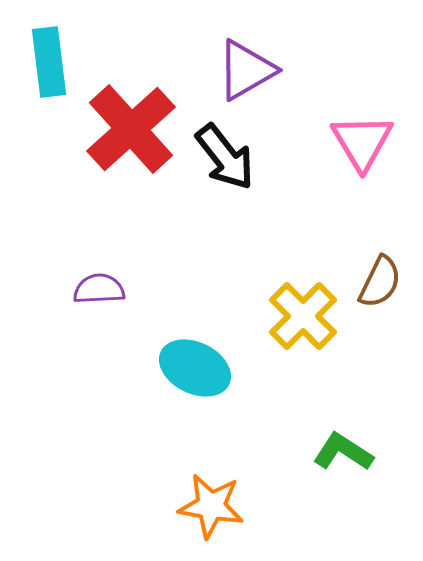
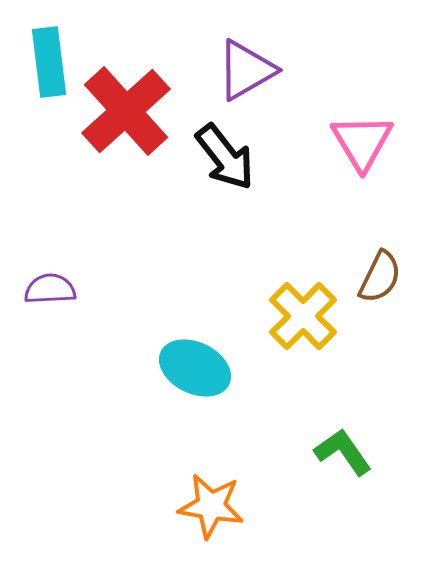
red cross: moved 5 px left, 18 px up
brown semicircle: moved 5 px up
purple semicircle: moved 49 px left
green L-shape: rotated 22 degrees clockwise
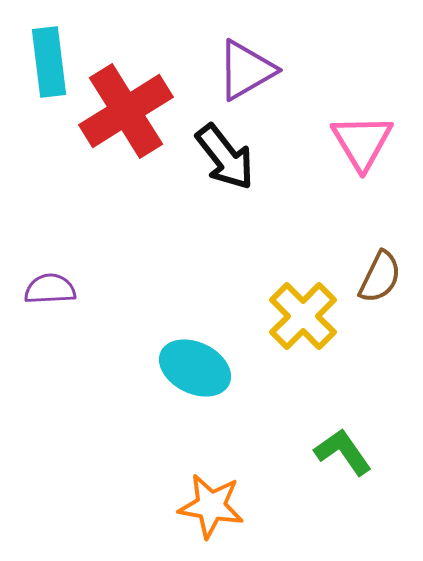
red cross: rotated 10 degrees clockwise
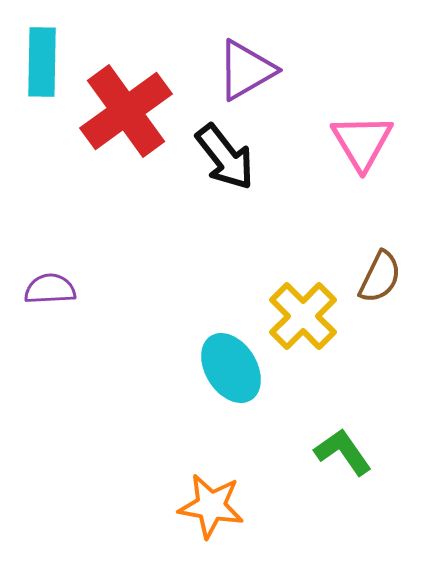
cyan rectangle: moved 7 px left; rotated 8 degrees clockwise
red cross: rotated 4 degrees counterclockwise
cyan ellipse: moved 36 px right; rotated 32 degrees clockwise
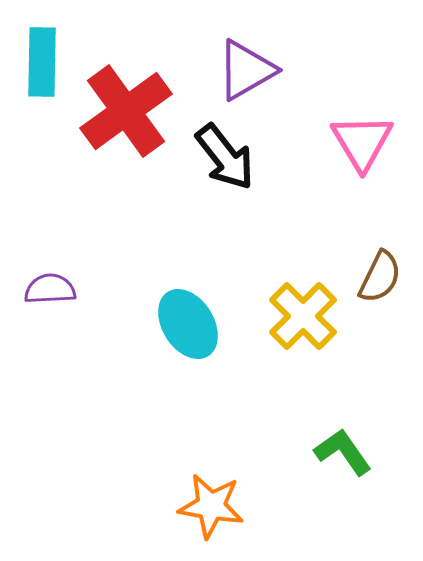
cyan ellipse: moved 43 px left, 44 px up
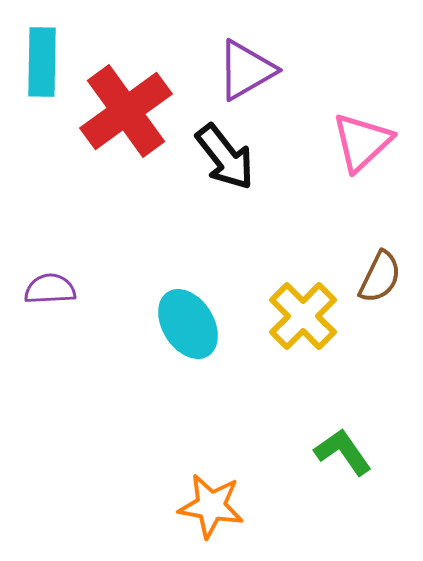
pink triangle: rotated 18 degrees clockwise
